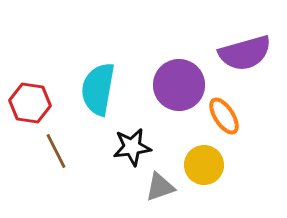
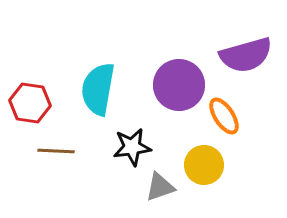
purple semicircle: moved 1 px right, 2 px down
brown line: rotated 60 degrees counterclockwise
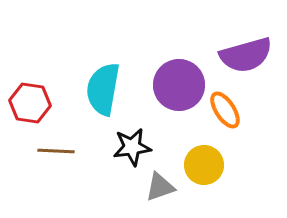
cyan semicircle: moved 5 px right
orange ellipse: moved 1 px right, 6 px up
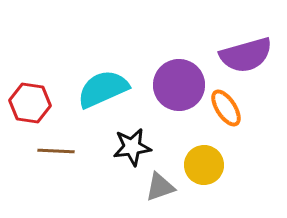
cyan semicircle: rotated 56 degrees clockwise
orange ellipse: moved 1 px right, 2 px up
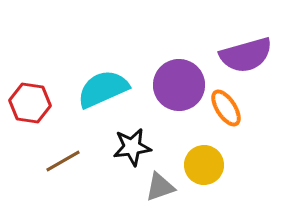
brown line: moved 7 px right, 10 px down; rotated 33 degrees counterclockwise
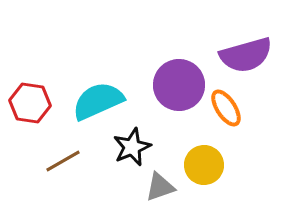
cyan semicircle: moved 5 px left, 12 px down
black star: rotated 15 degrees counterclockwise
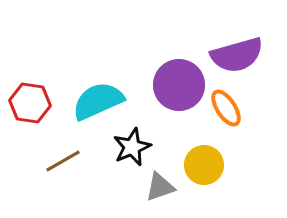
purple semicircle: moved 9 px left
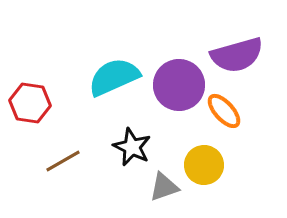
cyan semicircle: moved 16 px right, 24 px up
orange ellipse: moved 2 px left, 3 px down; rotated 9 degrees counterclockwise
black star: rotated 24 degrees counterclockwise
gray triangle: moved 4 px right
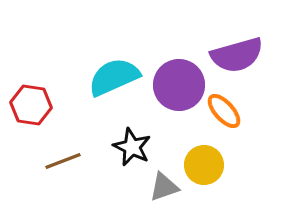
red hexagon: moved 1 px right, 2 px down
brown line: rotated 9 degrees clockwise
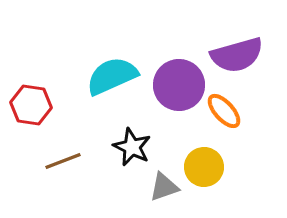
cyan semicircle: moved 2 px left, 1 px up
yellow circle: moved 2 px down
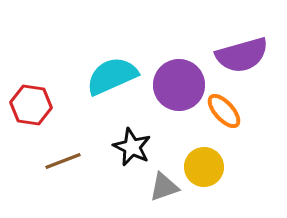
purple semicircle: moved 5 px right
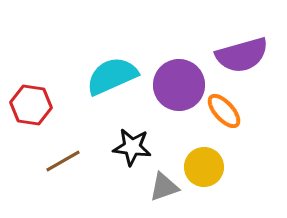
black star: rotated 18 degrees counterclockwise
brown line: rotated 9 degrees counterclockwise
